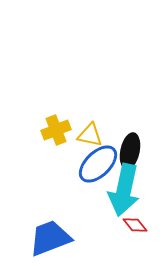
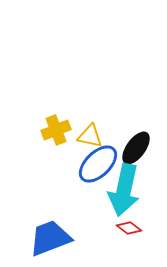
yellow triangle: moved 1 px down
black ellipse: moved 6 px right, 3 px up; rotated 24 degrees clockwise
red diamond: moved 6 px left, 3 px down; rotated 15 degrees counterclockwise
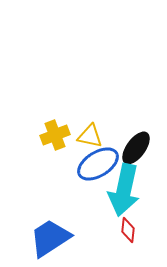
yellow cross: moved 1 px left, 5 px down
blue ellipse: rotated 12 degrees clockwise
red diamond: moved 1 px left, 2 px down; rotated 60 degrees clockwise
blue trapezoid: rotated 12 degrees counterclockwise
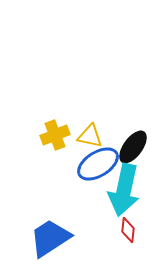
black ellipse: moved 3 px left, 1 px up
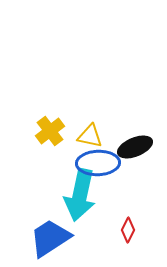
yellow cross: moved 5 px left, 4 px up; rotated 16 degrees counterclockwise
black ellipse: moved 2 px right; rotated 32 degrees clockwise
blue ellipse: moved 1 px up; rotated 30 degrees clockwise
cyan arrow: moved 44 px left, 5 px down
red diamond: rotated 20 degrees clockwise
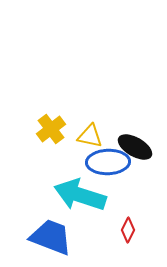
yellow cross: moved 1 px right, 2 px up
black ellipse: rotated 52 degrees clockwise
blue ellipse: moved 10 px right, 1 px up
cyan arrow: rotated 96 degrees clockwise
blue trapezoid: moved 1 px right, 1 px up; rotated 54 degrees clockwise
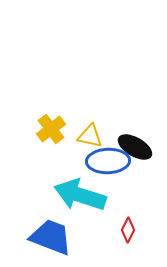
blue ellipse: moved 1 px up
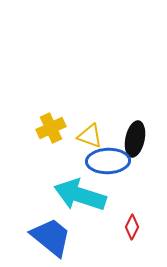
yellow cross: moved 1 px up; rotated 12 degrees clockwise
yellow triangle: rotated 8 degrees clockwise
black ellipse: moved 8 px up; rotated 72 degrees clockwise
red diamond: moved 4 px right, 3 px up
blue trapezoid: rotated 18 degrees clockwise
